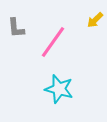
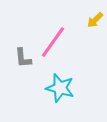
gray L-shape: moved 7 px right, 30 px down
cyan star: moved 1 px right, 1 px up
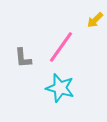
pink line: moved 8 px right, 5 px down
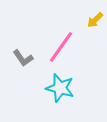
gray L-shape: rotated 30 degrees counterclockwise
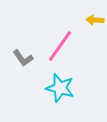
yellow arrow: rotated 48 degrees clockwise
pink line: moved 1 px left, 1 px up
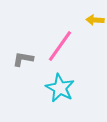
gray L-shape: moved 1 px down; rotated 135 degrees clockwise
cyan star: rotated 12 degrees clockwise
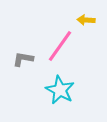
yellow arrow: moved 9 px left
cyan star: moved 2 px down
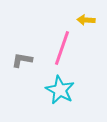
pink line: moved 2 px right, 2 px down; rotated 16 degrees counterclockwise
gray L-shape: moved 1 px left, 1 px down
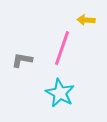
cyan star: moved 3 px down
